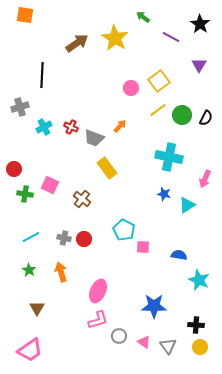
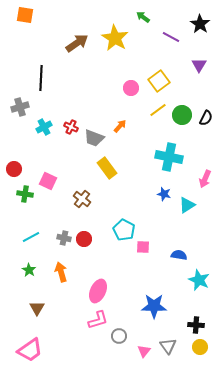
black line at (42, 75): moved 1 px left, 3 px down
pink square at (50, 185): moved 2 px left, 4 px up
pink triangle at (144, 342): moved 9 px down; rotated 32 degrees clockwise
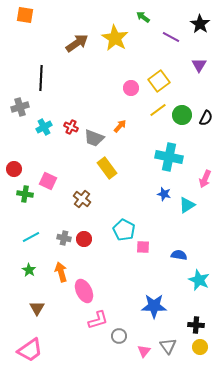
pink ellipse at (98, 291): moved 14 px left; rotated 50 degrees counterclockwise
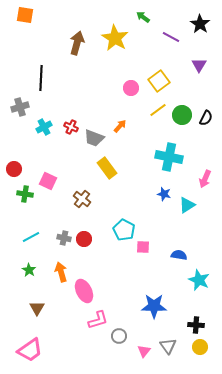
brown arrow at (77, 43): rotated 40 degrees counterclockwise
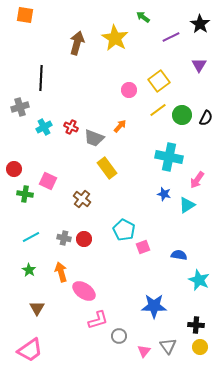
purple line at (171, 37): rotated 54 degrees counterclockwise
pink circle at (131, 88): moved 2 px left, 2 px down
pink arrow at (205, 179): moved 8 px left, 1 px down; rotated 12 degrees clockwise
pink square at (143, 247): rotated 24 degrees counterclockwise
pink ellipse at (84, 291): rotated 30 degrees counterclockwise
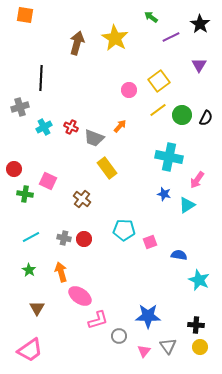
green arrow at (143, 17): moved 8 px right
cyan pentagon at (124, 230): rotated 25 degrees counterclockwise
pink square at (143, 247): moved 7 px right, 5 px up
pink ellipse at (84, 291): moved 4 px left, 5 px down
blue star at (154, 306): moved 6 px left, 10 px down
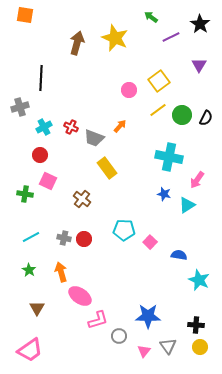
yellow star at (115, 38): rotated 8 degrees counterclockwise
red circle at (14, 169): moved 26 px right, 14 px up
pink square at (150, 242): rotated 24 degrees counterclockwise
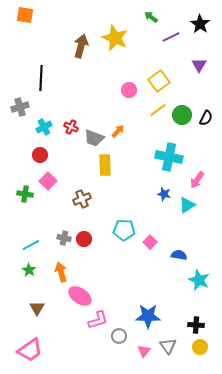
brown arrow at (77, 43): moved 4 px right, 3 px down
orange arrow at (120, 126): moved 2 px left, 5 px down
yellow rectangle at (107, 168): moved 2 px left, 3 px up; rotated 35 degrees clockwise
pink square at (48, 181): rotated 18 degrees clockwise
brown cross at (82, 199): rotated 30 degrees clockwise
cyan line at (31, 237): moved 8 px down
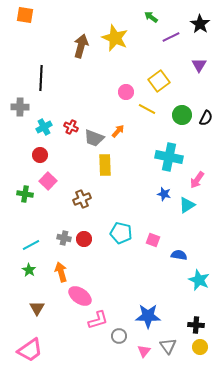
pink circle at (129, 90): moved 3 px left, 2 px down
gray cross at (20, 107): rotated 18 degrees clockwise
yellow line at (158, 110): moved 11 px left, 1 px up; rotated 66 degrees clockwise
cyan pentagon at (124, 230): moved 3 px left, 3 px down; rotated 10 degrees clockwise
pink square at (150, 242): moved 3 px right, 2 px up; rotated 24 degrees counterclockwise
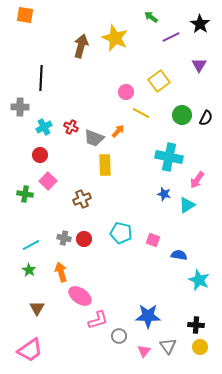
yellow line at (147, 109): moved 6 px left, 4 px down
